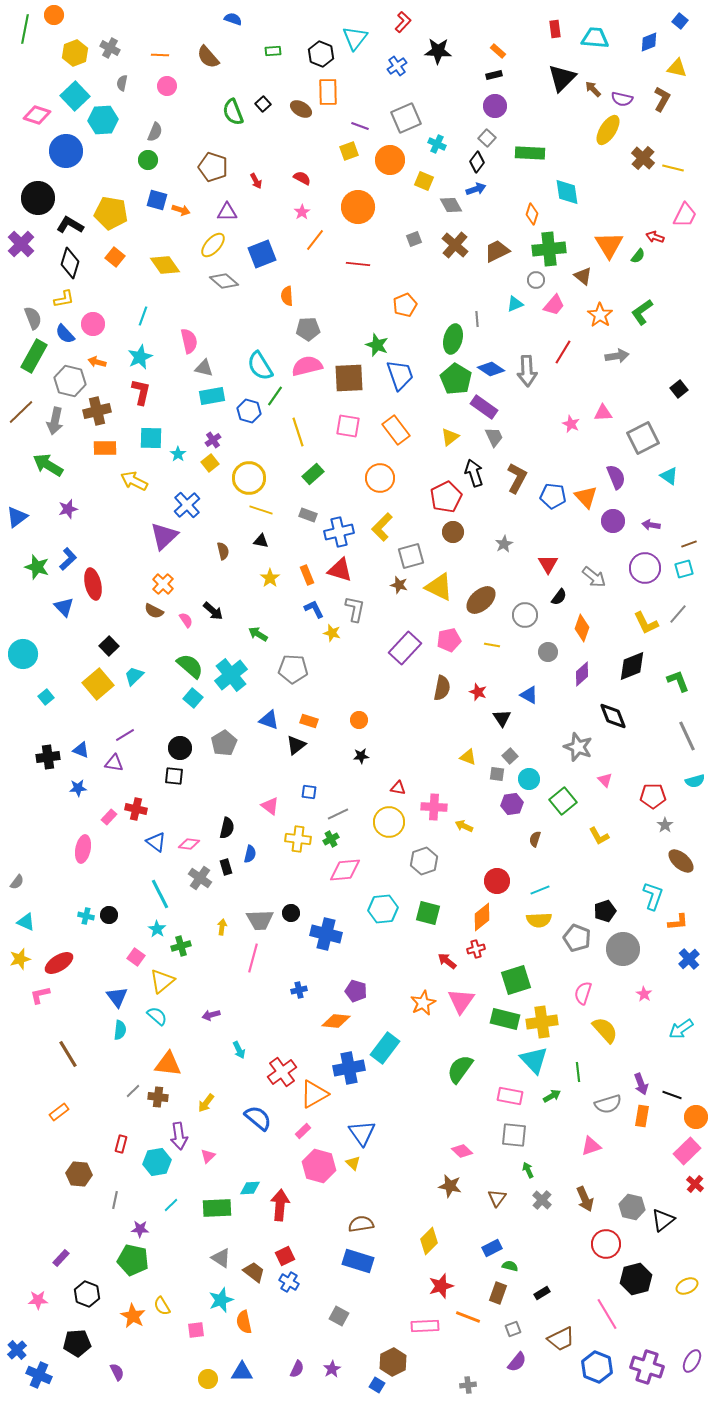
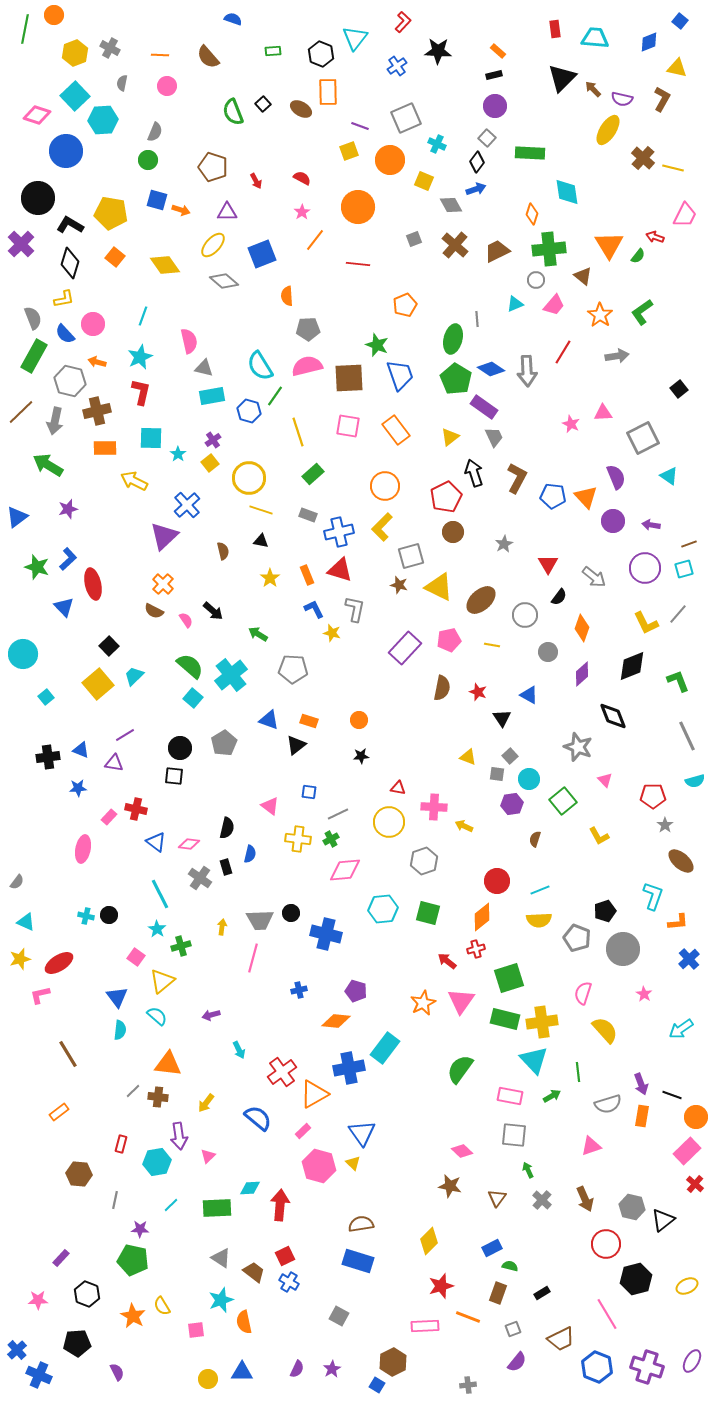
orange circle at (380, 478): moved 5 px right, 8 px down
green square at (516, 980): moved 7 px left, 2 px up
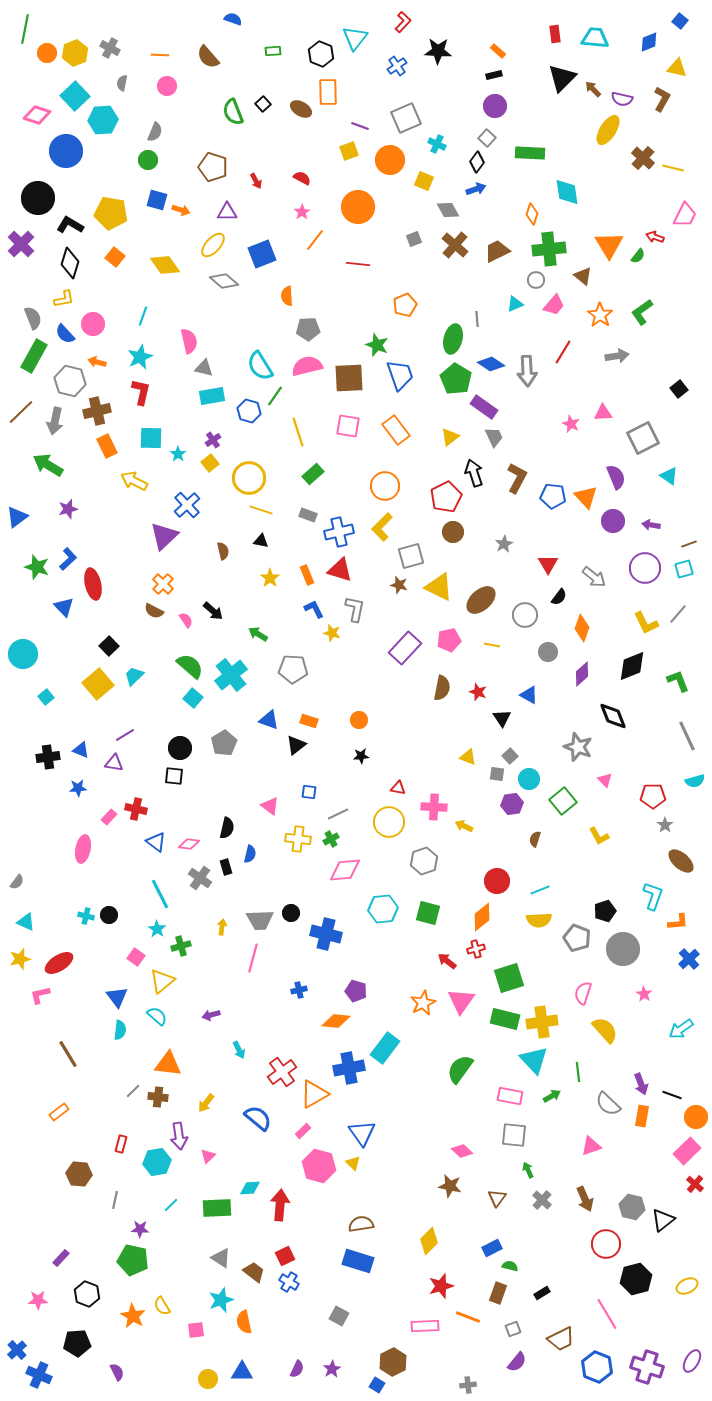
orange circle at (54, 15): moved 7 px left, 38 px down
red rectangle at (555, 29): moved 5 px down
gray diamond at (451, 205): moved 3 px left, 5 px down
blue diamond at (491, 369): moved 5 px up
orange rectangle at (105, 448): moved 2 px right, 2 px up; rotated 65 degrees clockwise
gray semicircle at (608, 1104): rotated 60 degrees clockwise
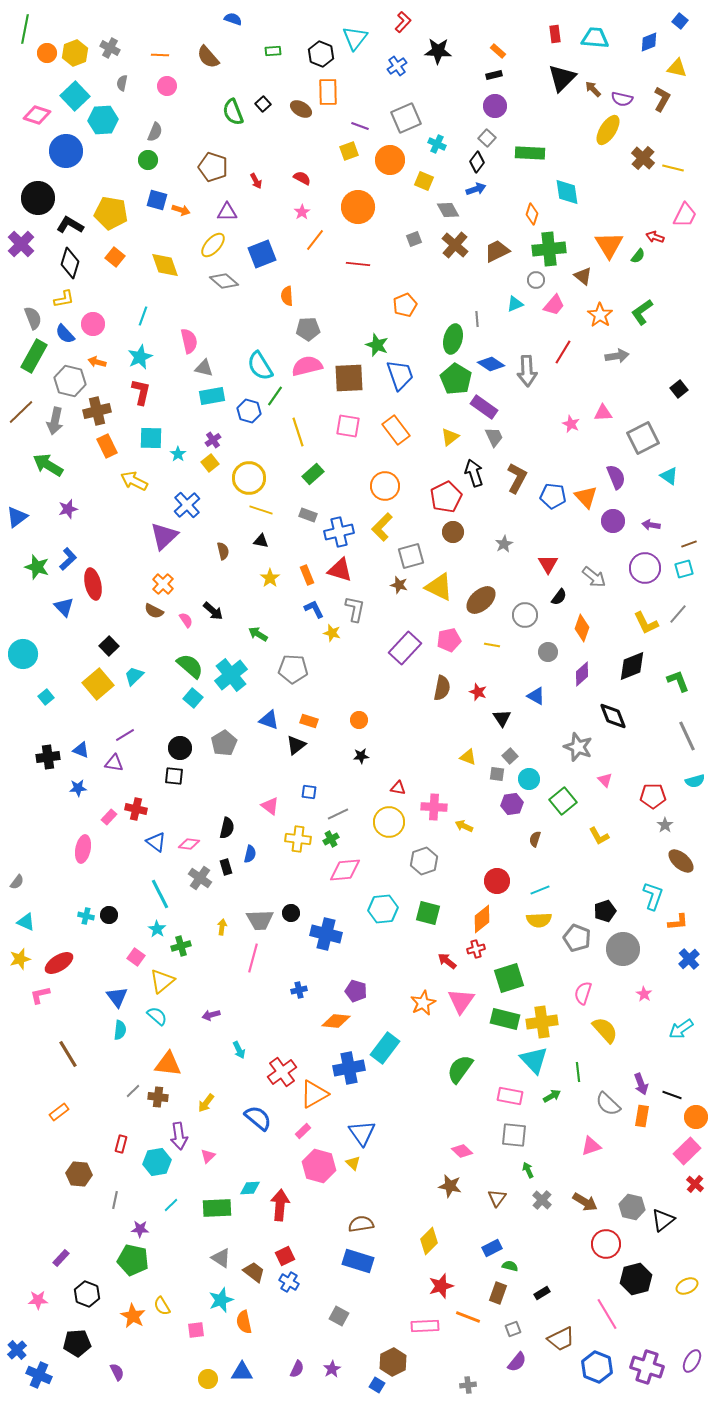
yellow diamond at (165, 265): rotated 16 degrees clockwise
blue triangle at (529, 695): moved 7 px right, 1 px down
orange diamond at (482, 917): moved 2 px down
brown arrow at (585, 1199): moved 3 px down; rotated 35 degrees counterclockwise
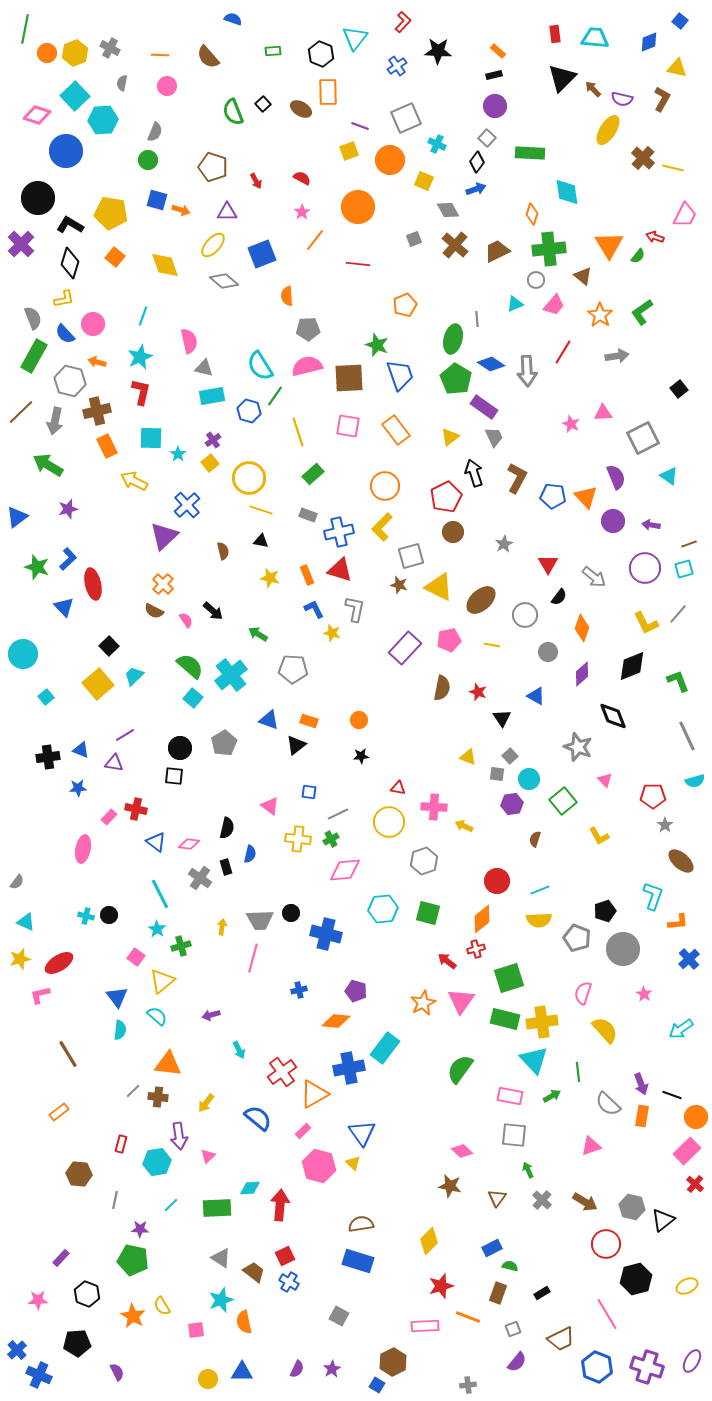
yellow star at (270, 578): rotated 24 degrees counterclockwise
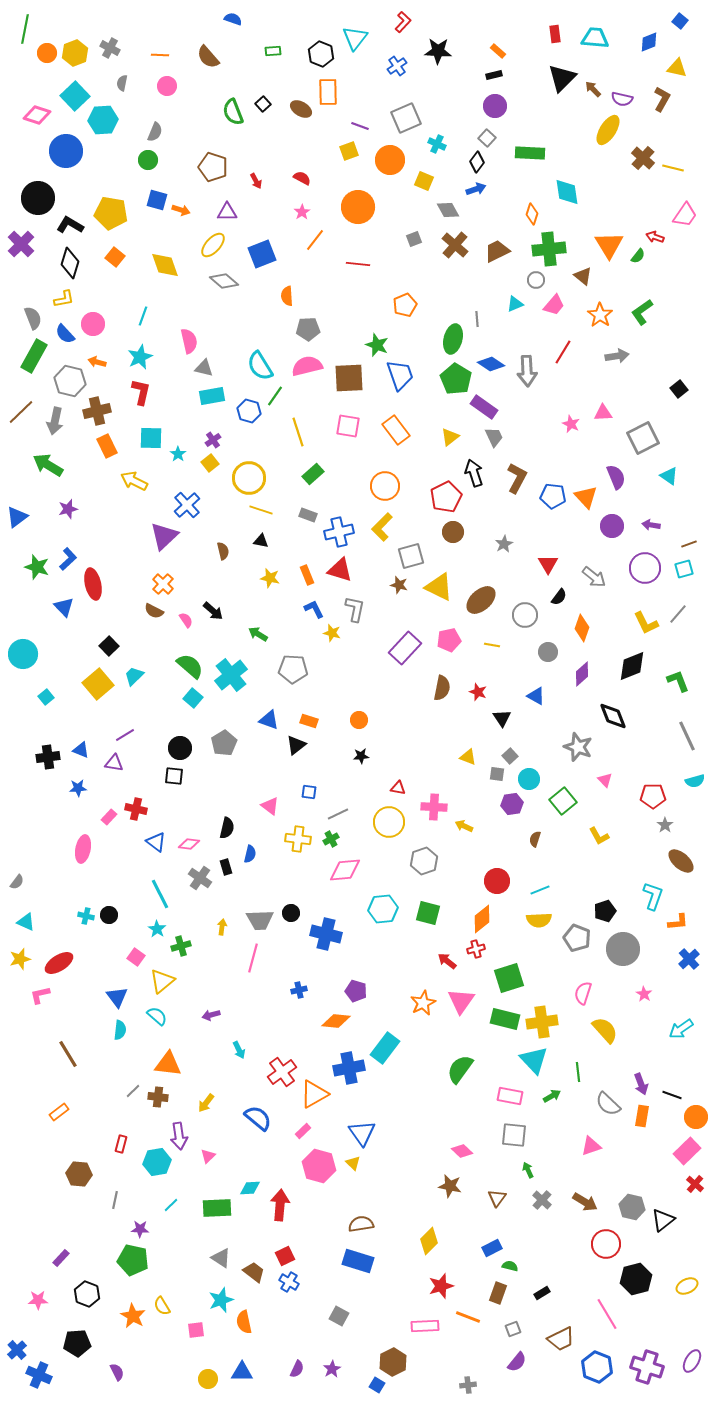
pink trapezoid at (685, 215): rotated 8 degrees clockwise
purple circle at (613, 521): moved 1 px left, 5 px down
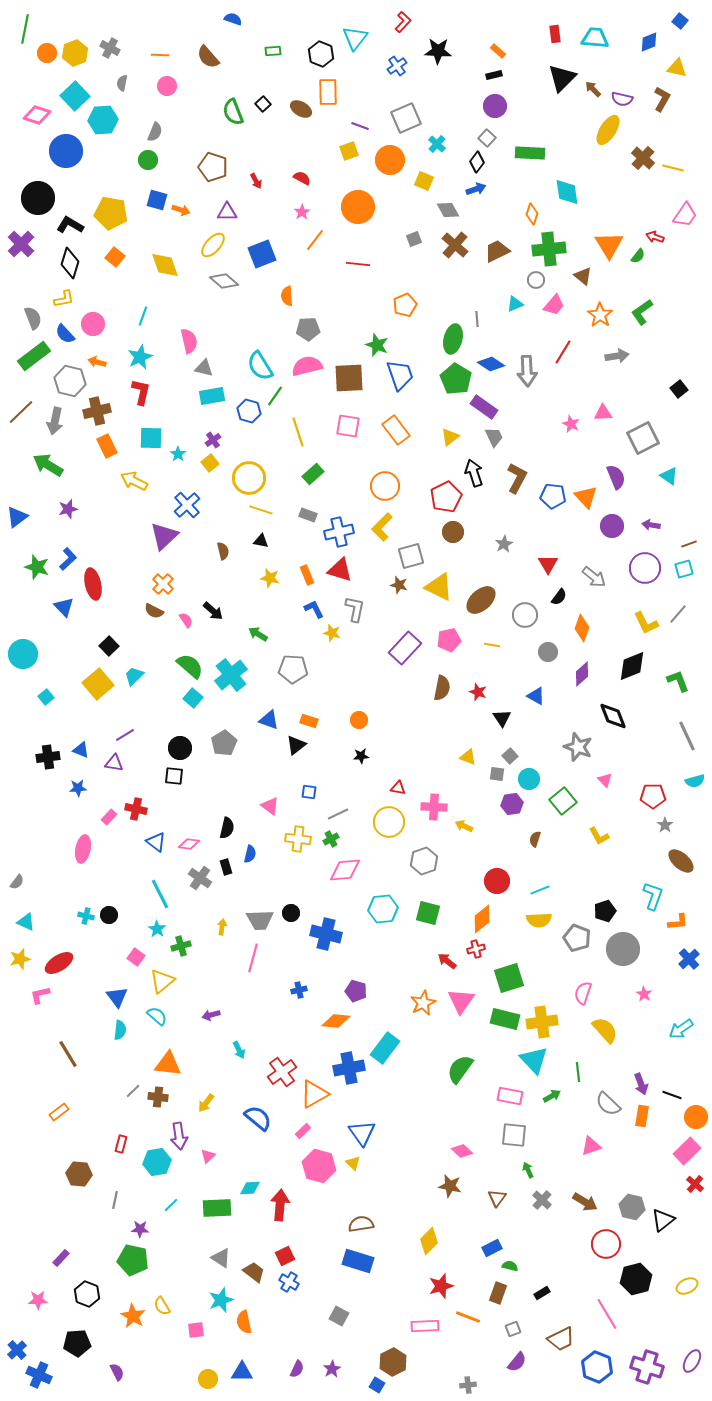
cyan cross at (437, 144): rotated 18 degrees clockwise
green rectangle at (34, 356): rotated 24 degrees clockwise
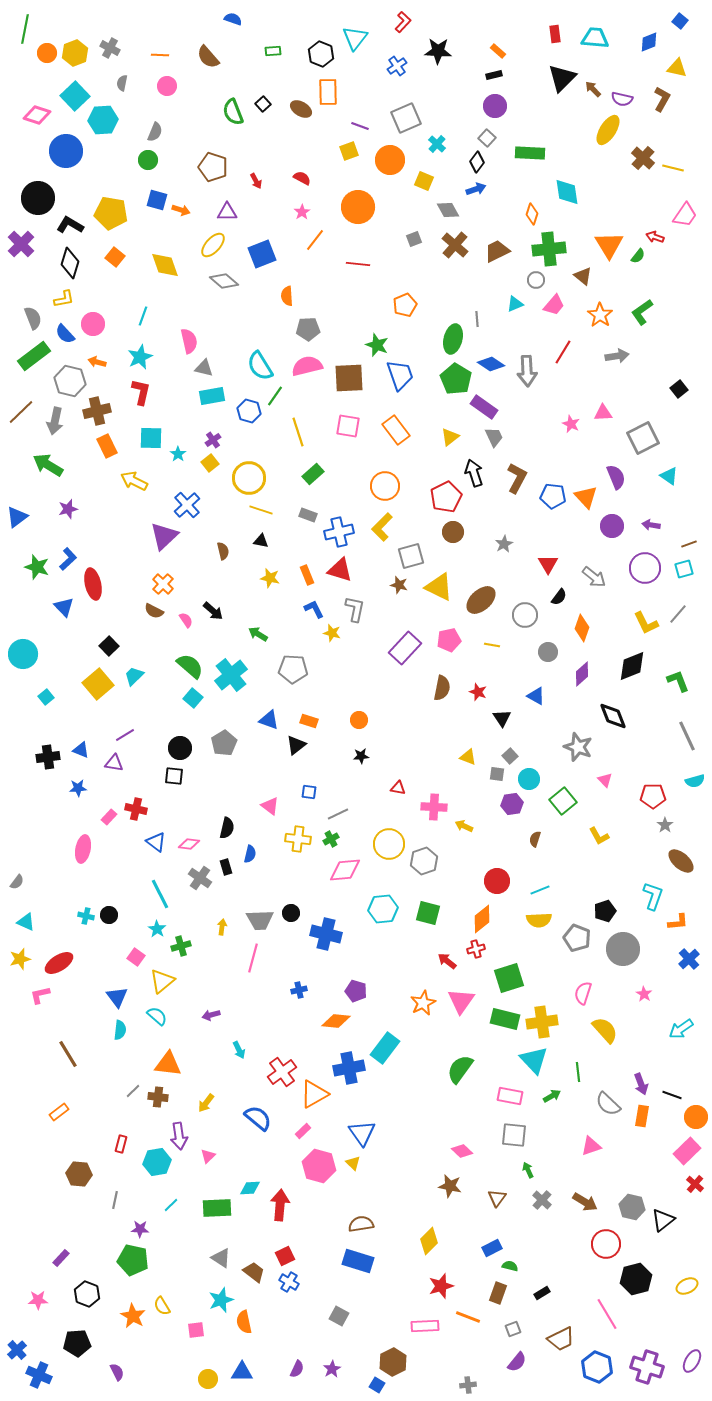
yellow circle at (389, 822): moved 22 px down
